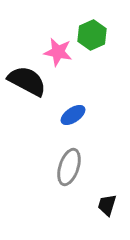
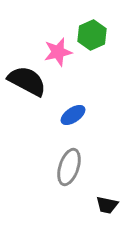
pink star: rotated 24 degrees counterclockwise
black trapezoid: rotated 95 degrees counterclockwise
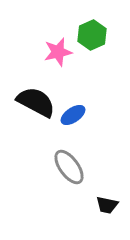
black semicircle: moved 9 px right, 21 px down
gray ellipse: rotated 54 degrees counterclockwise
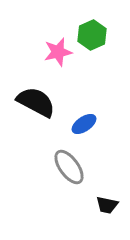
blue ellipse: moved 11 px right, 9 px down
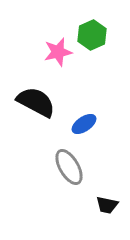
gray ellipse: rotated 6 degrees clockwise
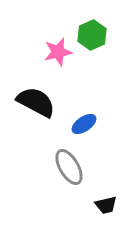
black trapezoid: moved 1 px left; rotated 25 degrees counterclockwise
